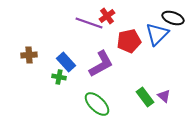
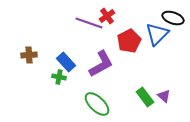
red pentagon: rotated 15 degrees counterclockwise
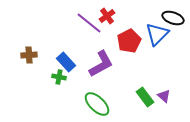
purple line: rotated 20 degrees clockwise
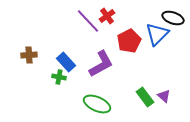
purple line: moved 1 px left, 2 px up; rotated 8 degrees clockwise
green ellipse: rotated 20 degrees counterclockwise
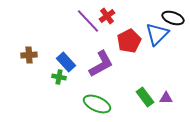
purple triangle: moved 2 px right, 2 px down; rotated 40 degrees counterclockwise
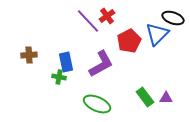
blue rectangle: rotated 30 degrees clockwise
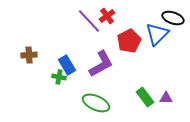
purple line: moved 1 px right
blue rectangle: moved 1 px right, 3 px down; rotated 18 degrees counterclockwise
green ellipse: moved 1 px left, 1 px up
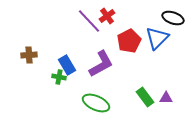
blue triangle: moved 4 px down
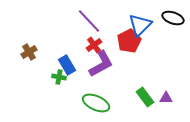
red cross: moved 13 px left, 29 px down
blue triangle: moved 17 px left, 13 px up
brown cross: moved 3 px up; rotated 28 degrees counterclockwise
